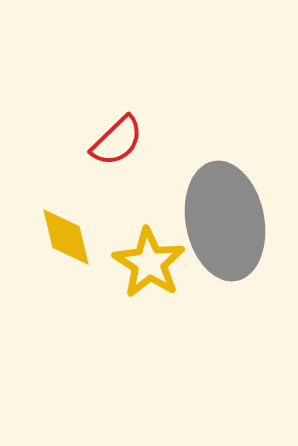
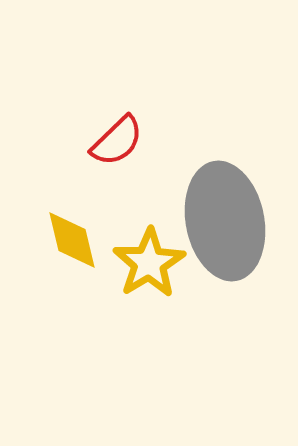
yellow diamond: moved 6 px right, 3 px down
yellow star: rotated 8 degrees clockwise
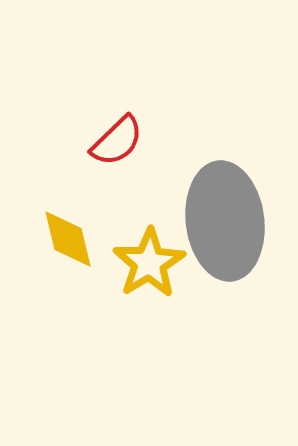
gray ellipse: rotated 4 degrees clockwise
yellow diamond: moved 4 px left, 1 px up
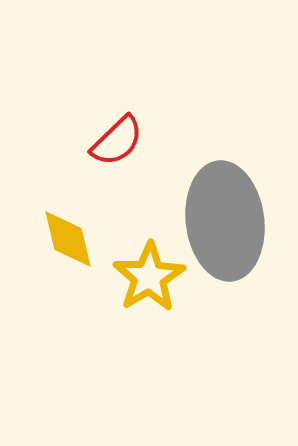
yellow star: moved 14 px down
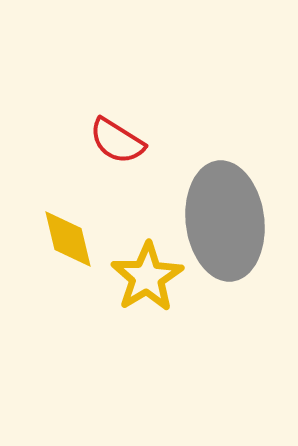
red semicircle: rotated 76 degrees clockwise
yellow star: moved 2 px left
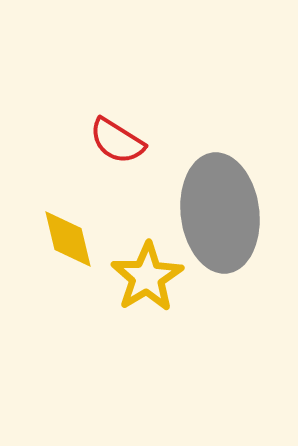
gray ellipse: moved 5 px left, 8 px up
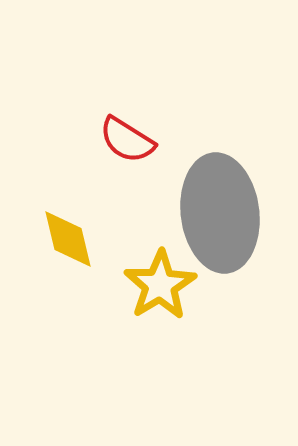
red semicircle: moved 10 px right, 1 px up
yellow star: moved 13 px right, 8 px down
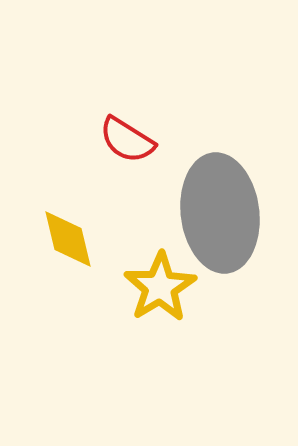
yellow star: moved 2 px down
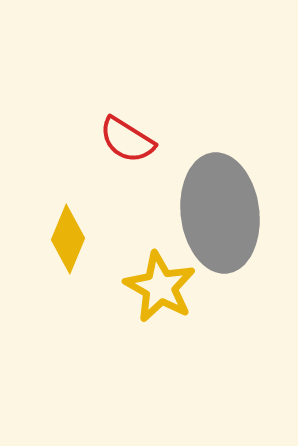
yellow diamond: rotated 36 degrees clockwise
yellow star: rotated 12 degrees counterclockwise
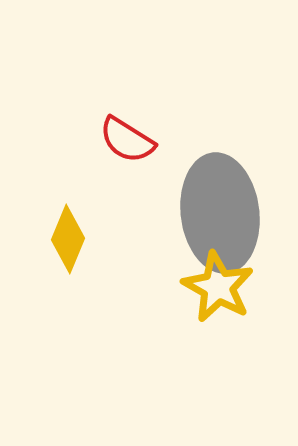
yellow star: moved 58 px right
